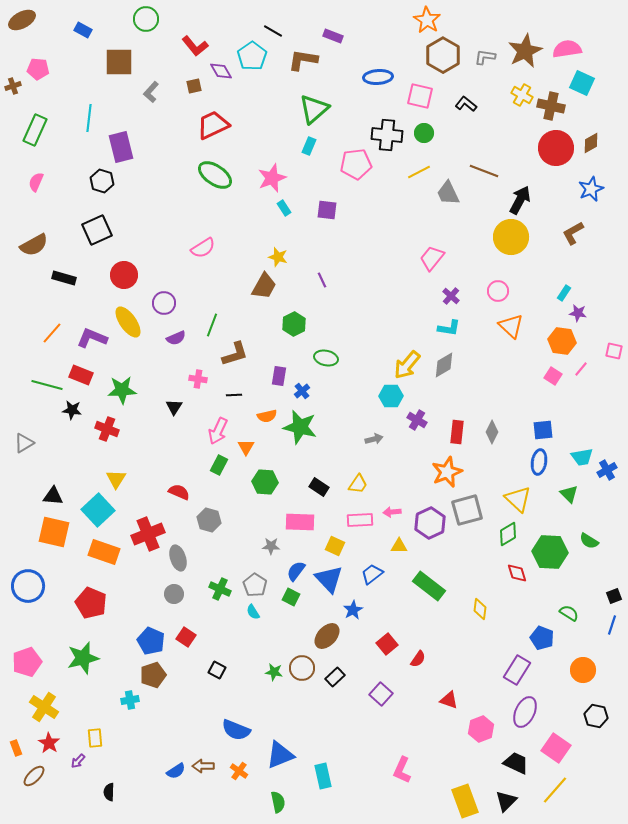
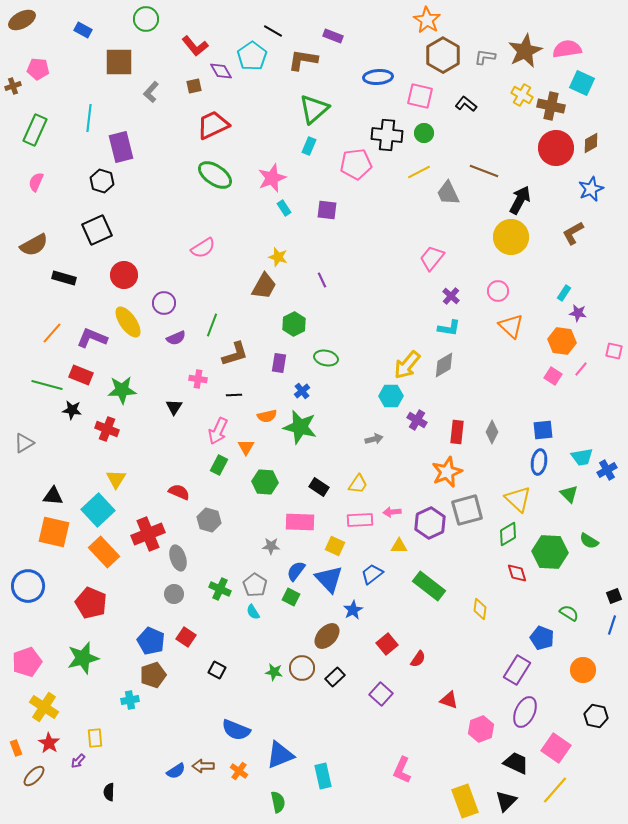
purple rectangle at (279, 376): moved 13 px up
orange rectangle at (104, 552): rotated 28 degrees clockwise
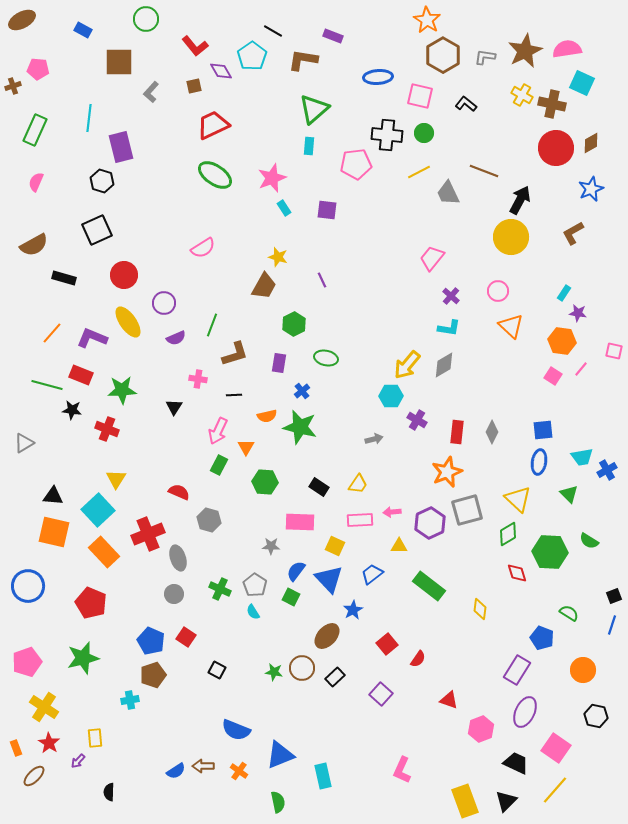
brown cross at (551, 106): moved 1 px right, 2 px up
cyan rectangle at (309, 146): rotated 18 degrees counterclockwise
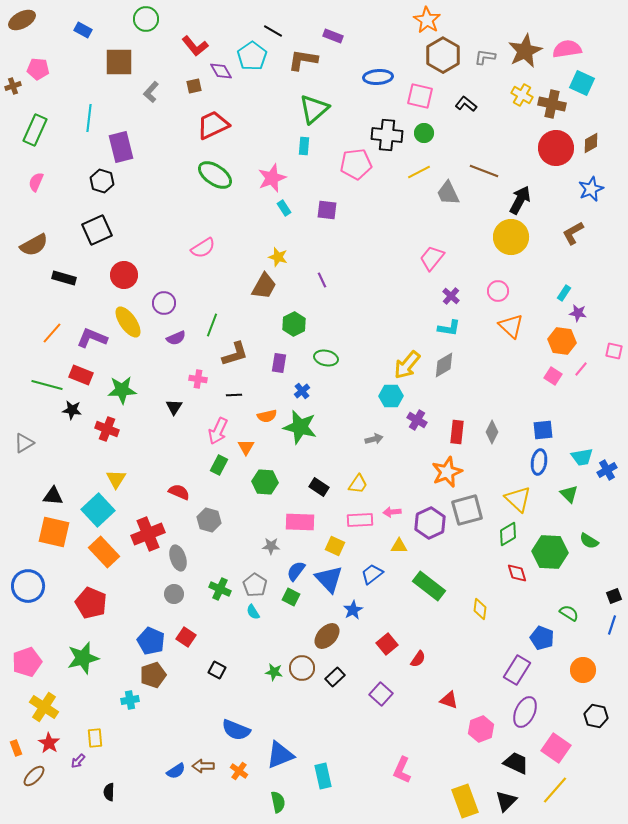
cyan rectangle at (309, 146): moved 5 px left
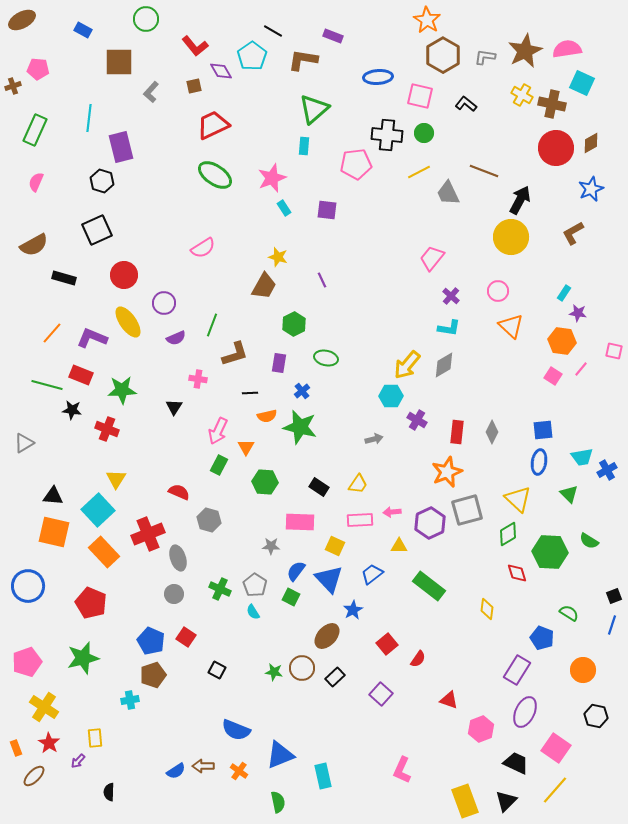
black line at (234, 395): moved 16 px right, 2 px up
yellow diamond at (480, 609): moved 7 px right
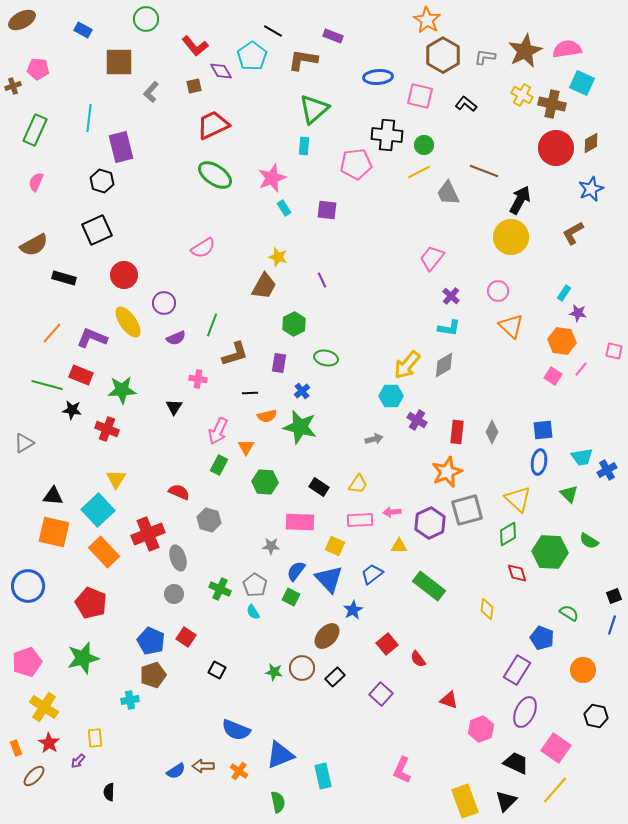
green circle at (424, 133): moved 12 px down
red semicircle at (418, 659): rotated 108 degrees clockwise
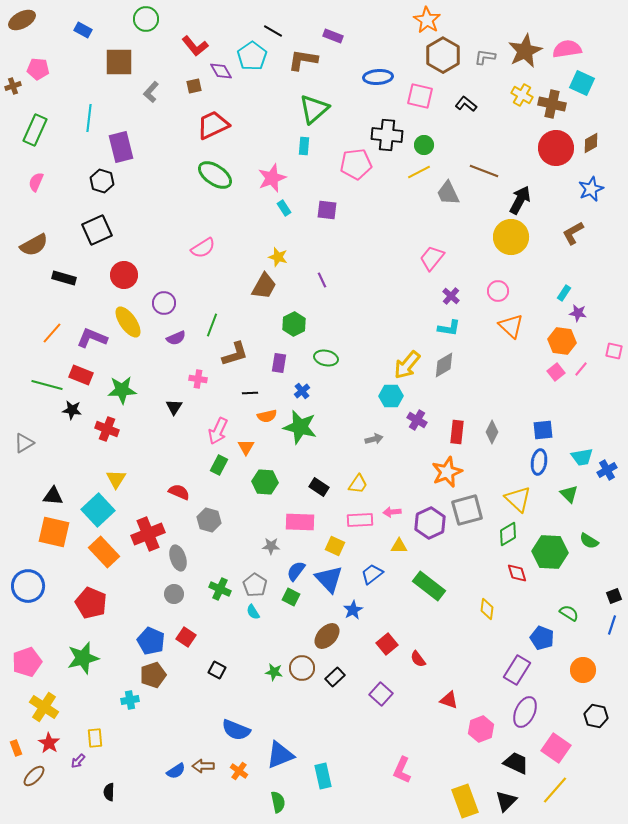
pink square at (553, 376): moved 3 px right, 4 px up; rotated 18 degrees clockwise
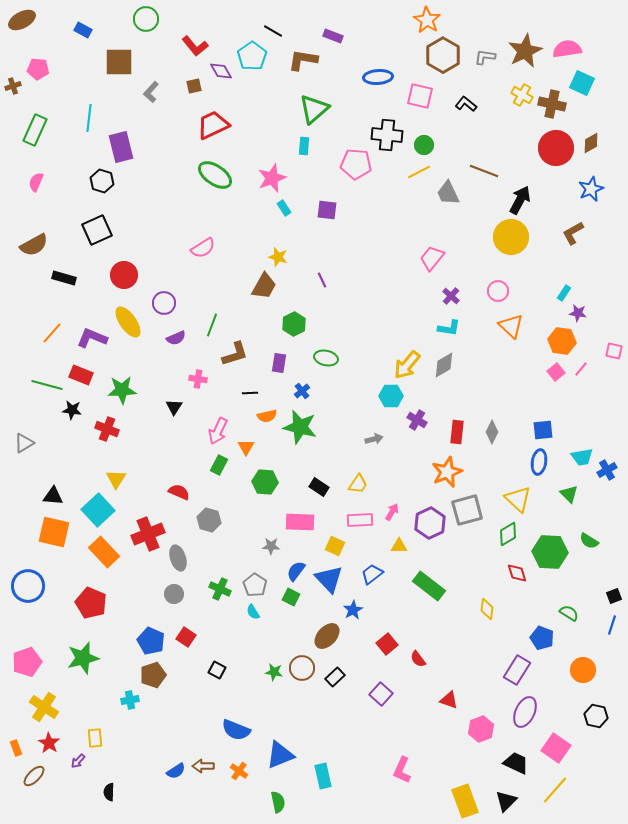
pink pentagon at (356, 164): rotated 12 degrees clockwise
pink arrow at (392, 512): rotated 126 degrees clockwise
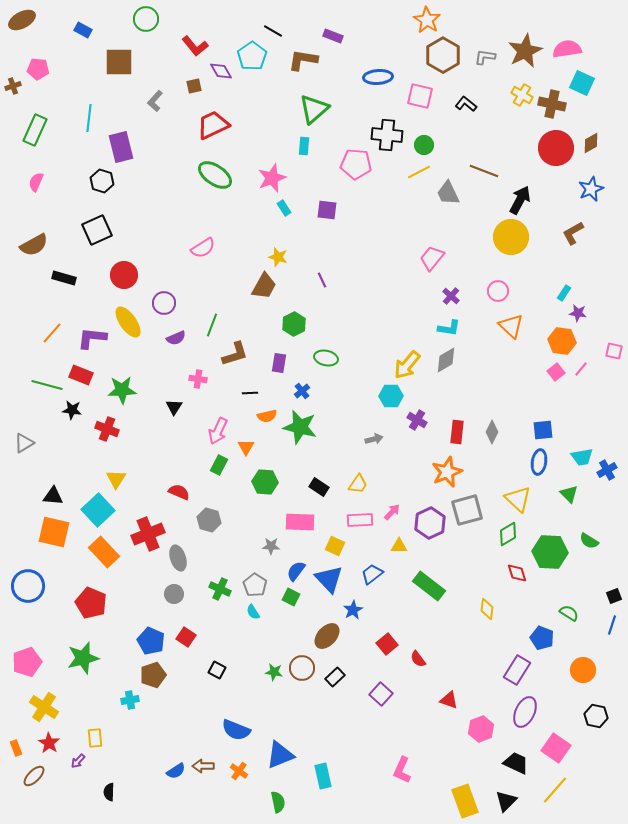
gray L-shape at (151, 92): moved 4 px right, 9 px down
purple L-shape at (92, 338): rotated 16 degrees counterclockwise
gray diamond at (444, 365): moved 2 px right, 5 px up
pink arrow at (392, 512): rotated 12 degrees clockwise
